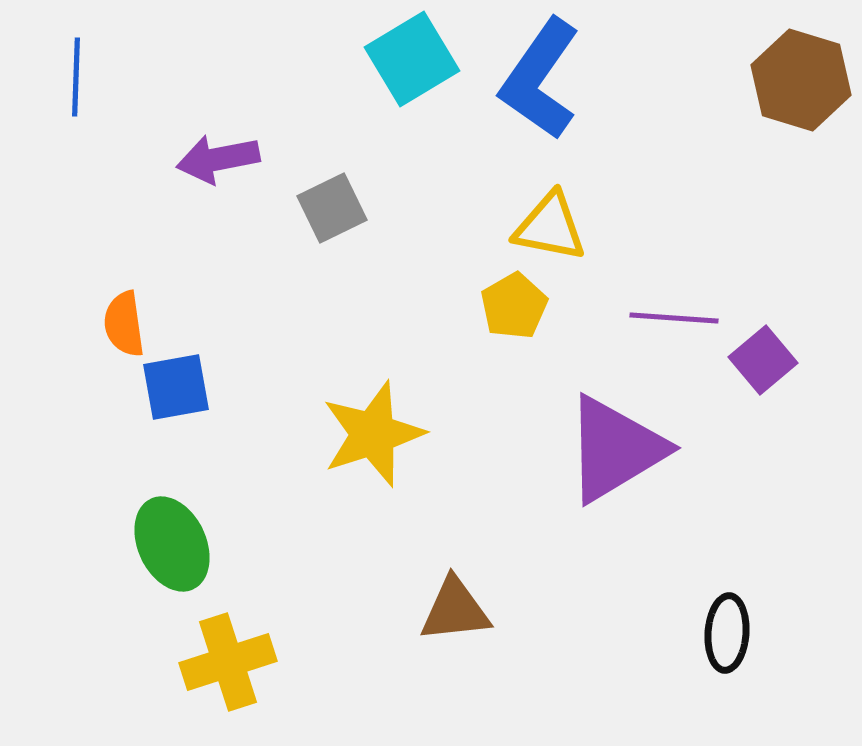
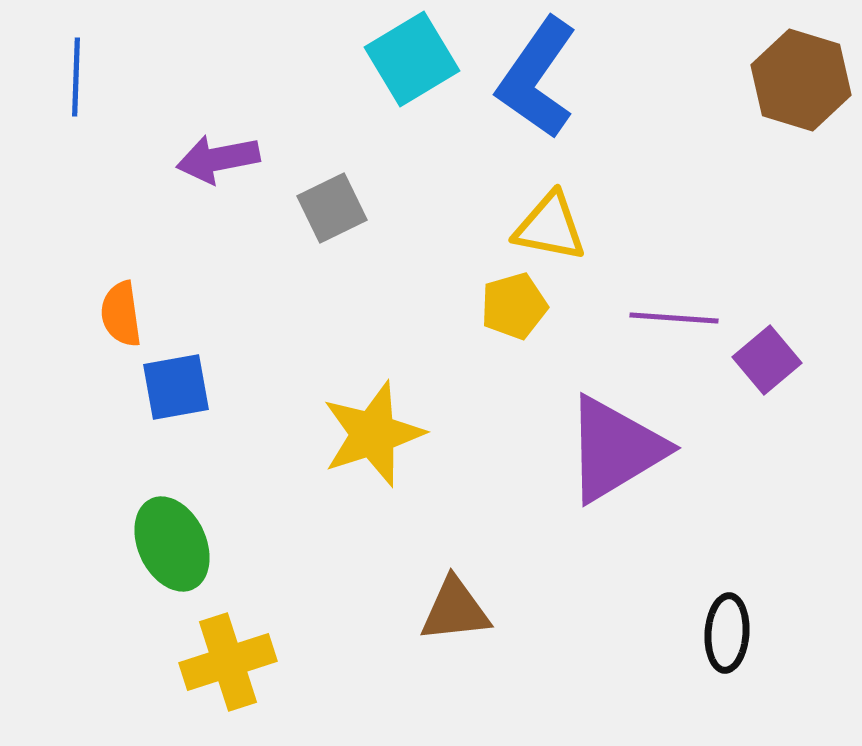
blue L-shape: moved 3 px left, 1 px up
yellow pentagon: rotated 14 degrees clockwise
orange semicircle: moved 3 px left, 10 px up
purple square: moved 4 px right
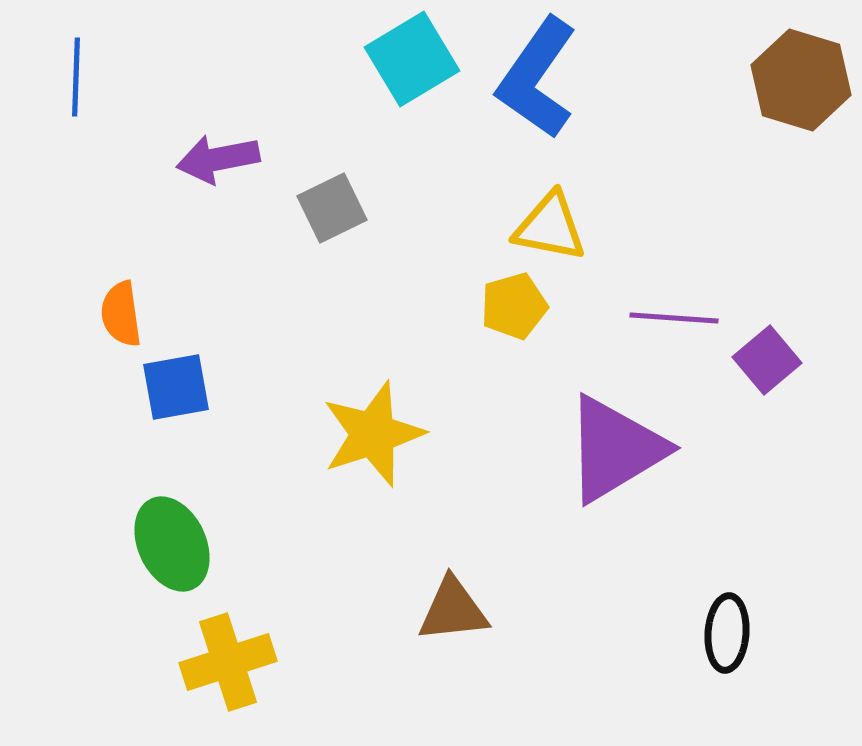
brown triangle: moved 2 px left
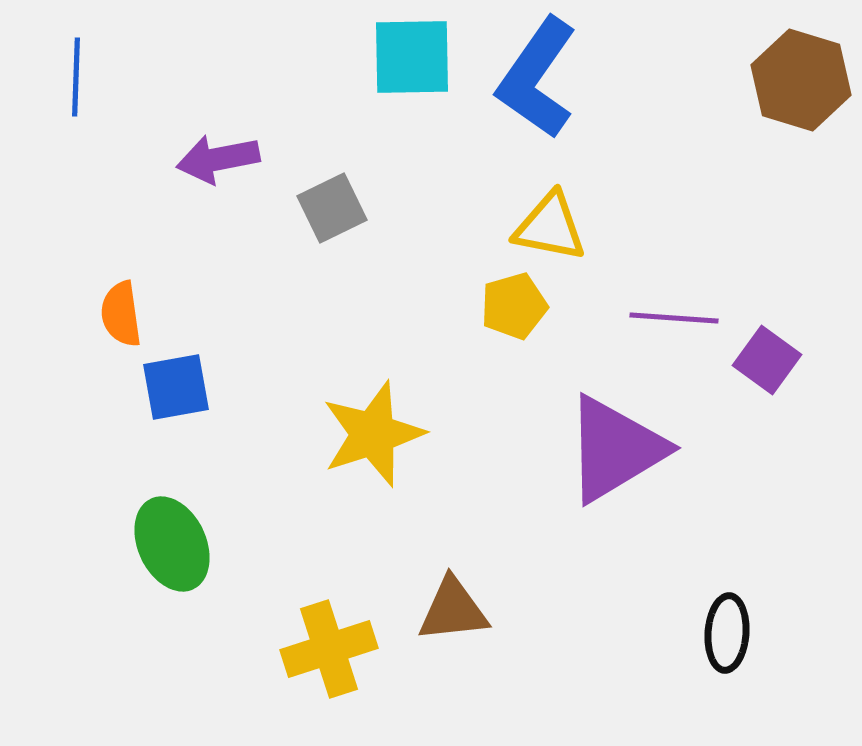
cyan square: moved 2 px up; rotated 30 degrees clockwise
purple square: rotated 14 degrees counterclockwise
yellow cross: moved 101 px right, 13 px up
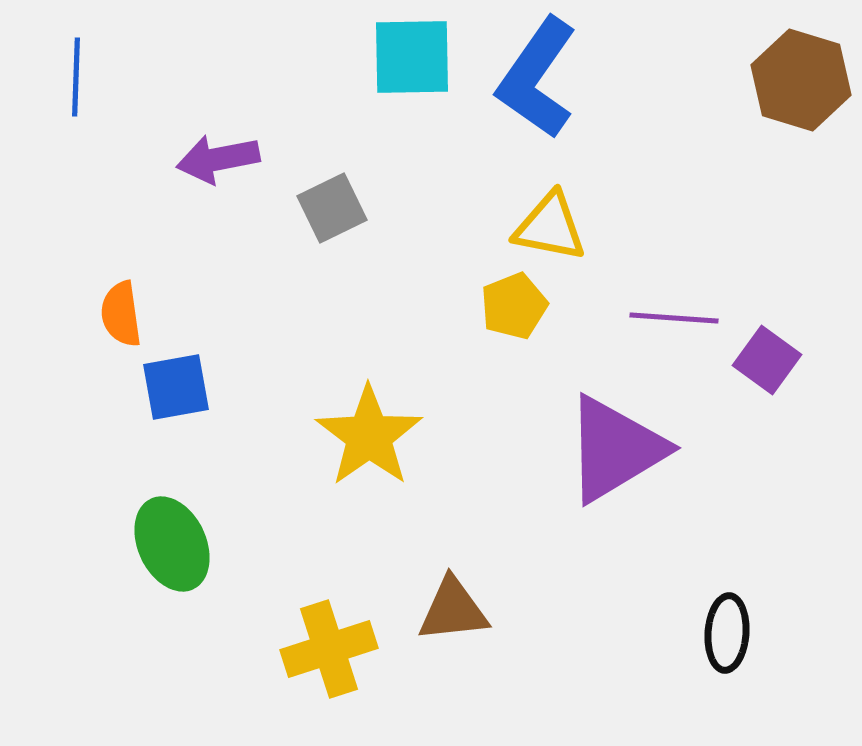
yellow pentagon: rotated 6 degrees counterclockwise
yellow star: moved 4 px left, 2 px down; rotated 17 degrees counterclockwise
